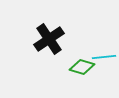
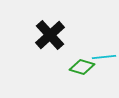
black cross: moved 1 px right, 4 px up; rotated 8 degrees counterclockwise
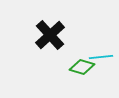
cyan line: moved 3 px left
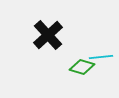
black cross: moved 2 px left
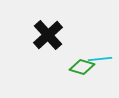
cyan line: moved 1 px left, 2 px down
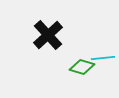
cyan line: moved 3 px right, 1 px up
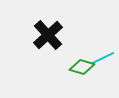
cyan line: rotated 20 degrees counterclockwise
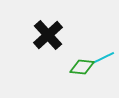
green diamond: rotated 10 degrees counterclockwise
